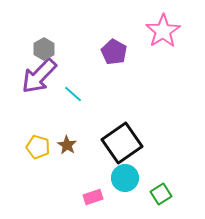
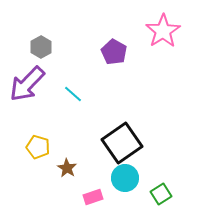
gray hexagon: moved 3 px left, 2 px up
purple arrow: moved 12 px left, 8 px down
brown star: moved 23 px down
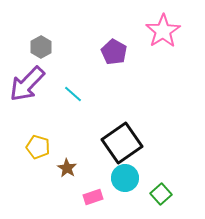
green square: rotated 10 degrees counterclockwise
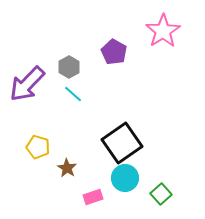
gray hexagon: moved 28 px right, 20 px down
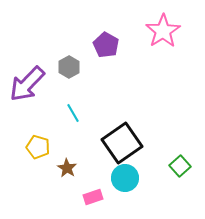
purple pentagon: moved 8 px left, 7 px up
cyan line: moved 19 px down; rotated 18 degrees clockwise
green square: moved 19 px right, 28 px up
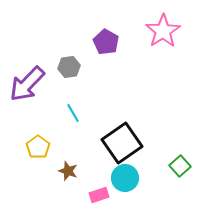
purple pentagon: moved 3 px up
gray hexagon: rotated 20 degrees clockwise
yellow pentagon: rotated 20 degrees clockwise
brown star: moved 1 px right, 3 px down; rotated 12 degrees counterclockwise
pink rectangle: moved 6 px right, 2 px up
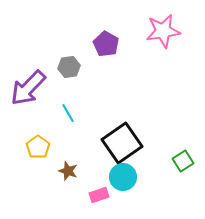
pink star: rotated 24 degrees clockwise
purple pentagon: moved 2 px down
purple arrow: moved 1 px right, 4 px down
cyan line: moved 5 px left
green square: moved 3 px right, 5 px up; rotated 10 degrees clockwise
cyan circle: moved 2 px left, 1 px up
